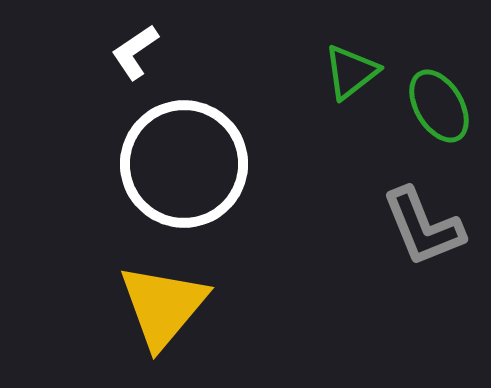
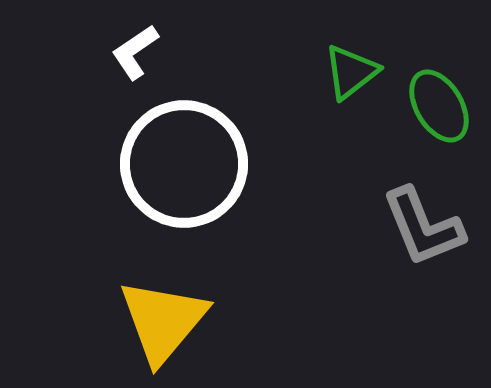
yellow triangle: moved 15 px down
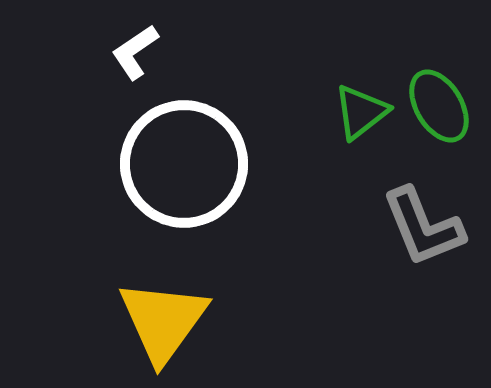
green triangle: moved 10 px right, 40 px down
yellow triangle: rotated 4 degrees counterclockwise
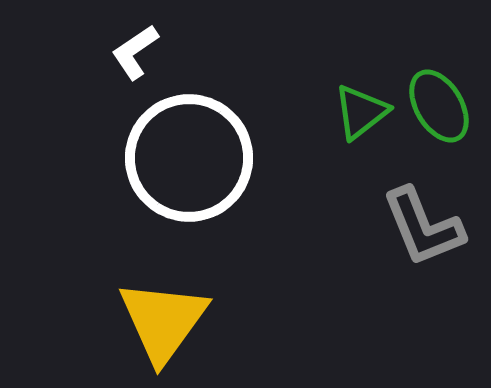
white circle: moved 5 px right, 6 px up
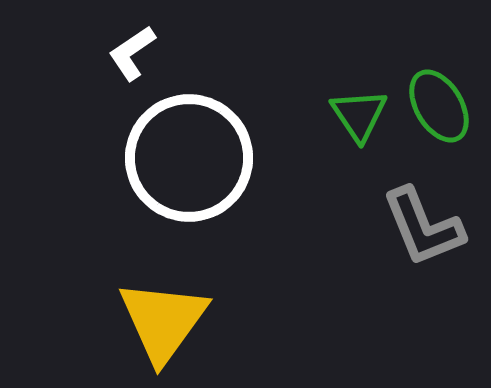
white L-shape: moved 3 px left, 1 px down
green triangle: moved 2 px left, 3 px down; rotated 26 degrees counterclockwise
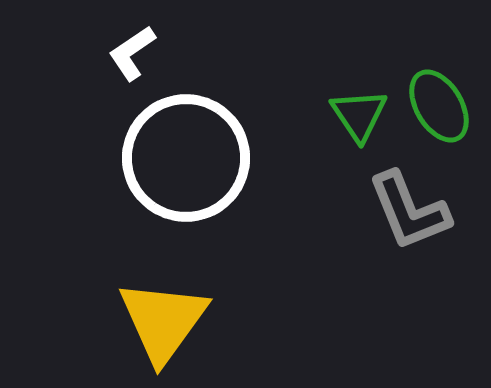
white circle: moved 3 px left
gray L-shape: moved 14 px left, 16 px up
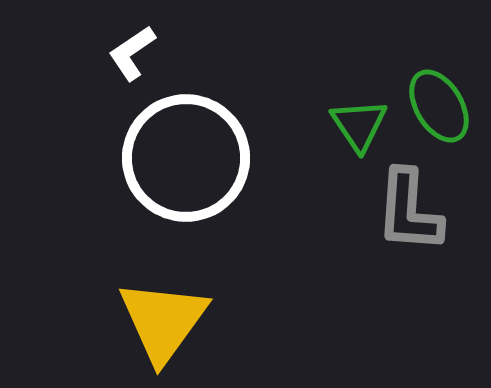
green triangle: moved 10 px down
gray L-shape: rotated 26 degrees clockwise
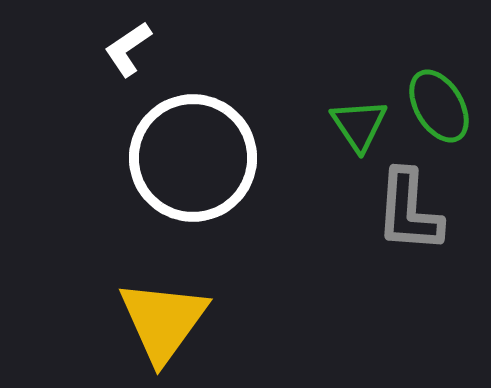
white L-shape: moved 4 px left, 4 px up
white circle: moved 7 px right
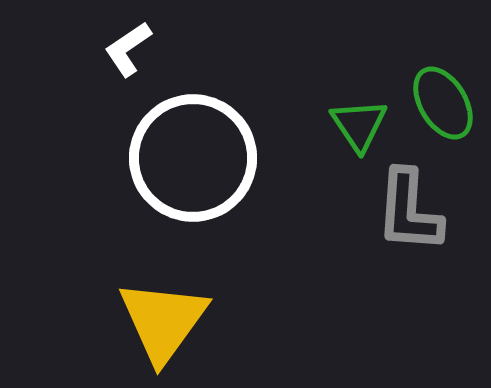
green ellipse: moved 4 px right, 3 px up
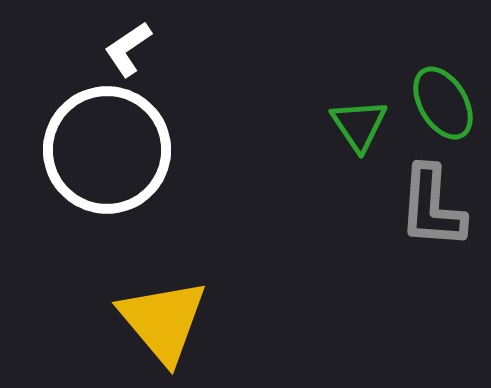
white circle: moved 86 px left, 8 px up
gray L-shape: moved 23 px right, 4 px up
yellow triangle: rotated 16 degrees counterclockwise
